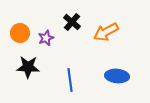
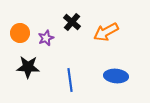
blue ellipse: moved 1 px left
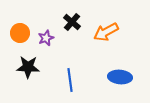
blue ellipse: moved 4 px right, 1 px down
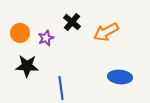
black star: moved 1 px left, 1 px up
blue line: moved 9 px left, 8 px down
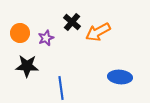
orange arrow: moved 8 px left
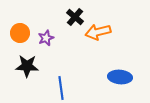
black cross: moved 3 px right, 5 px up
orange arrow: rotated 15 degrees clockwise
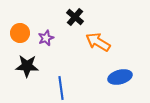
orange arrow: moved 10 px down; rotated 45 degrees clockwise
blue ellipse: rotated 20 degrees counterclockwise
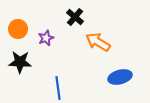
orange circle: moved 2 px left, 4 px up
black star: moved 7 px left, 4 px up
blue line: moved 3 px left
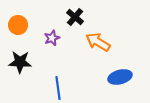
orange circle: moved 4 px up
purple star: moved 6 px right
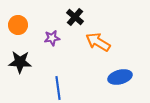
purple star: rotated 14 degrees clockwise
